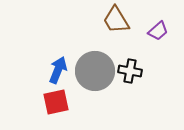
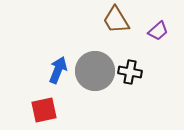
black cross: moved 1 px down
red square: moved 12 px left, 8 px down
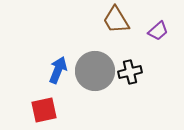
black cross: rotated 25 degrees counterclockwise
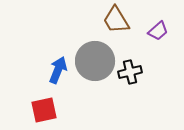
gray circle: moved 10 px up
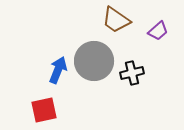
brown trapezoid: rotated 24 degrees counterclockwise
gray circle: moved 1 px left
black cross: moved 2 px right, 1 px down
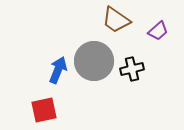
black cross: moved 4 px up
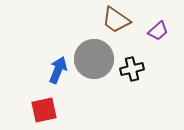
gray circle: moved 2 px up
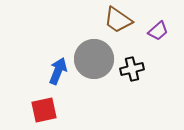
brown trapezoid: moved 2 px right
blue arrow: moved 1 px down
